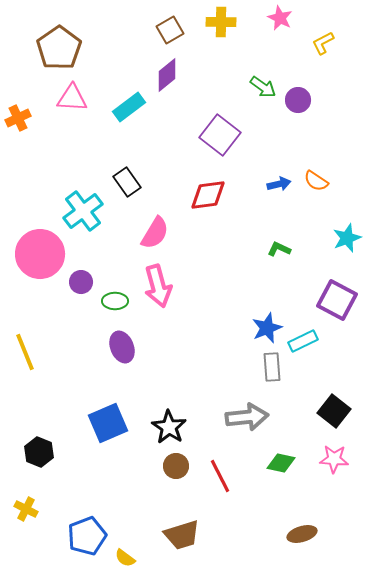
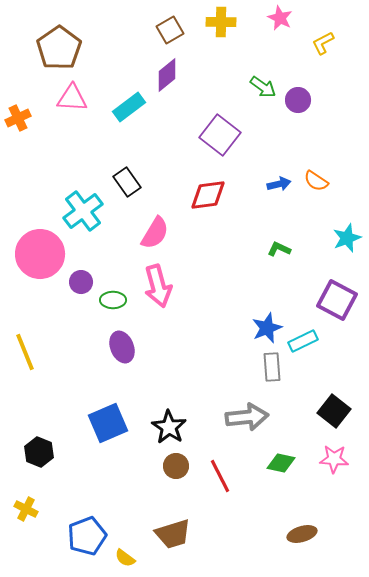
green ellipse at (115, 301): moved 2 px left, 1 px up
brown trapezoid at (182, 535): moved 9 px left, 1 px up
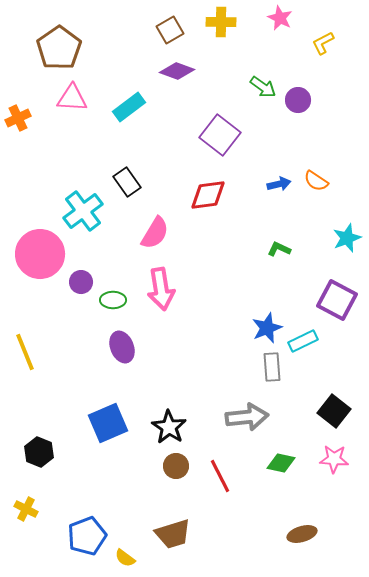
purple diamond at (167, 75): moved 10 px right, 4 px up; rotated 60 degrees clockwise
pink arrow at (158, 286): moved 3 px right, 3 px down; rotated 6 degrees clockwise
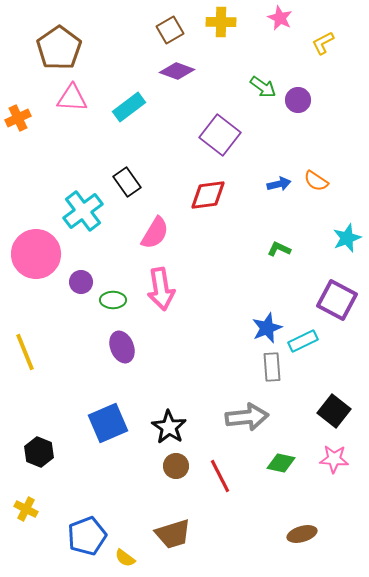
pink circle at (40, 254): moved 4 px left
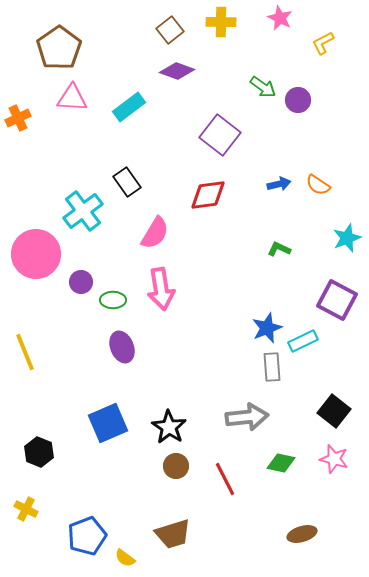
brown square at (170, 30): rotated 8 degrees counterclockwise
orange semicircle at (316, 181): moved 2 px right, 4 px down
pink star at (334, 459): rotated 12 degrees clockwise
red line at (220, 476): moved 5 px right, 3 px down
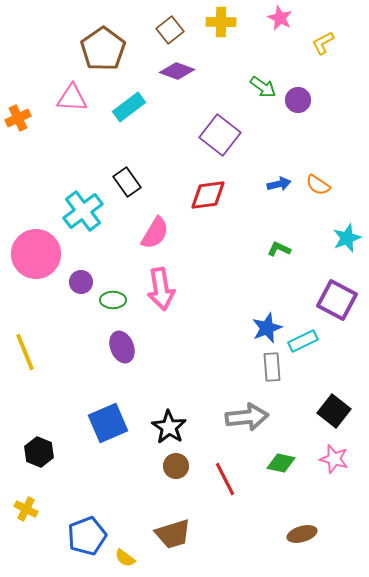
brown pentagon at (59, 48): moved 44 px right, 1 px down
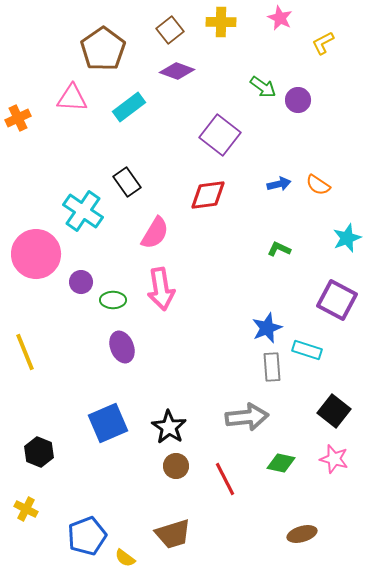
cyan cross at (83, 211): rotated 18 degrees counterclockwise
cyan rectangle at (303, 341): moved 4 px right, 9 px down; rotated 44 degrees clockwise
